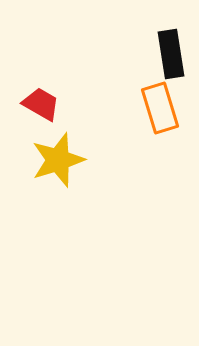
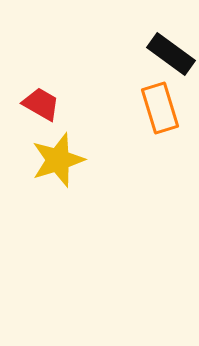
black rectangle: rotated 45 degrees counterclockwise
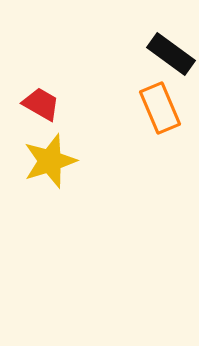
orange rectangle: rotated 6 degrees counterclockwise
yellow star: moved 8 px left, 1 px down
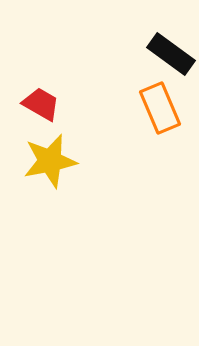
yellow star: rotated 6 degrees clockwise
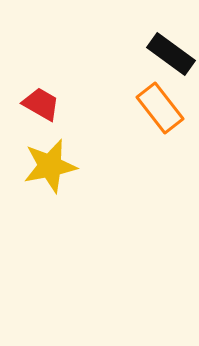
orange rectangle: rotated 15 degrees counterclockwise
yellow star: moved 5 px down
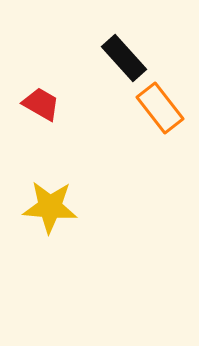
black rectangle: moved 47 px left, 4 px down; rotated 12 degrees clockwise
yellow star: moved 41 px down; rotated 16 degrees clockwise
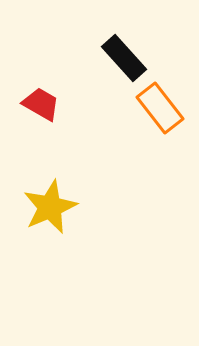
yellow star: rotated 28 degrees counterclockwise
